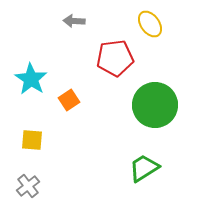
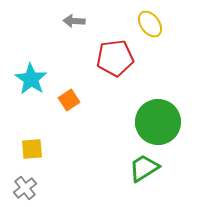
green circle: moved 3 px right, 17 px down
yellow square: moved 9 px down; rotated 10 degrees counterclockwise
gray cross: moved 3 px left, 2 px down
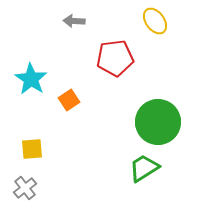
yellow ellipse: moved 5 px right, 3 px up
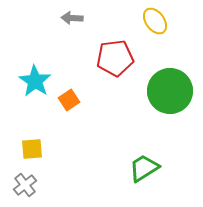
gray arrow: moved 2 px left, 3 px up
cyan star: moved 4 px right, 2 px down
green circle: moved 12 px right, 31 px up
gray cross: moved 3 px up
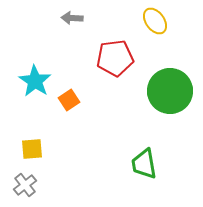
green trapezoid: moved 4 px up; rotated 68 degrees counterclockwise
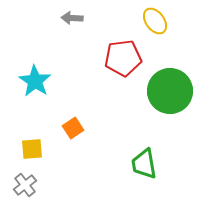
red pentagon: moved 8 px right
orange square: moved 4 px right, 28 px down
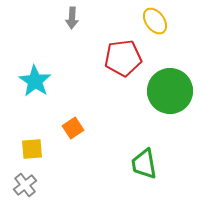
gray arrow: rotated 90 degrees counterclockwise
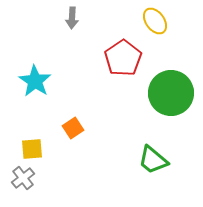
red pentagon: rotated 27 degrees counterclockwise
green circle: moved 1 px right, 2 px down
green trapezoid: moved 9 px right, 4 px up; rotated 40 degrees counterclockwise
gray cross: moved 2 px left, 7 px up
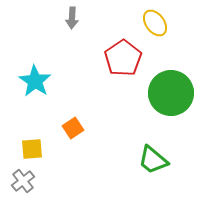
yellow ellipse: moved 2 px down
gray cross: moved 3 px down
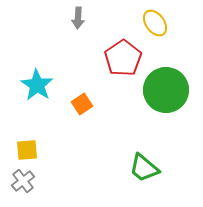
gray arrow: moved 6 px right
cyan star: moved 2 px right, 4 px down
green circle: moved 5 px left, 3 px up
orange square: moved 9 px right, 24 px up
yellow square: moved 5 px left, 1 px down
green trapezoid: moved 9 px left, 8 px down
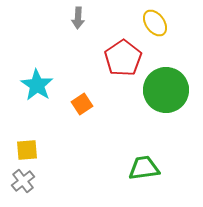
green trapezoid: rotated 132 degrees clockwise
